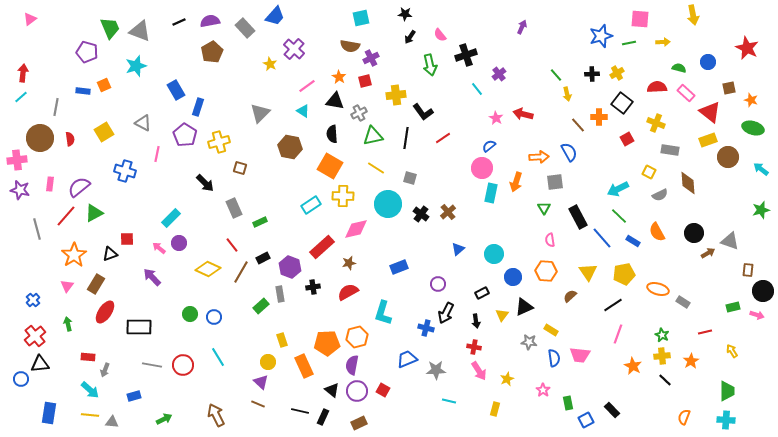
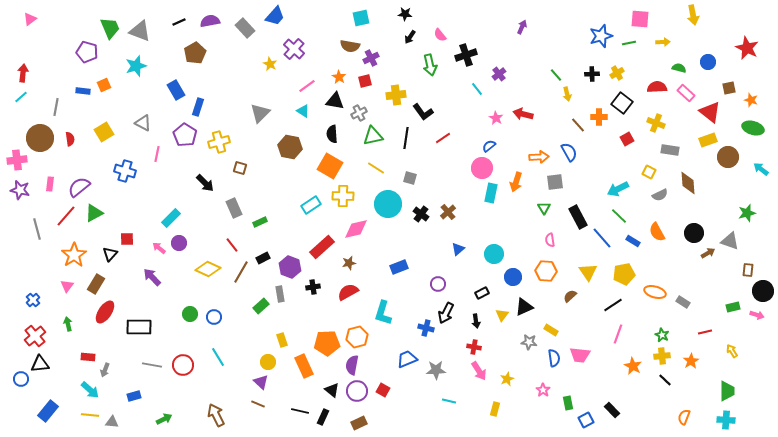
brown pentagon at (212, 52): moved 17 px left, 1 px down
green star at (761, 210): moved 14 px left, 3 px down
black triangle at (110, 254): rotated 28 degrees counterclockwise
orange ellipse at (658, 289): moved 3 px left, 3 px down
blue rectangle at (49, 413): moved 1 px left, 2 px up; rotated 30 degrees clockwise
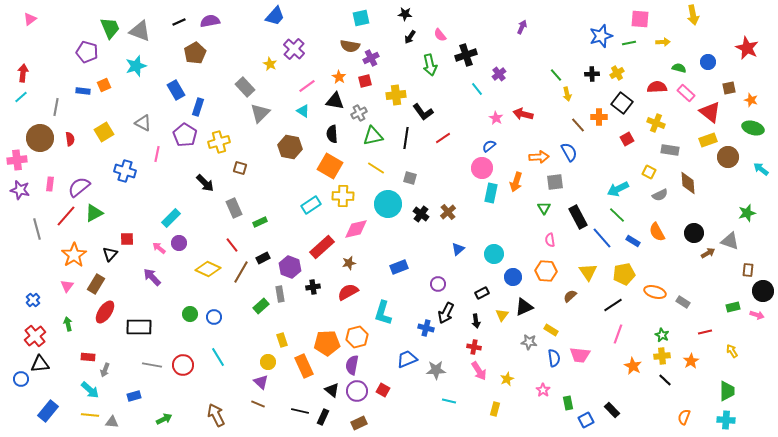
gray rectangle at (245, 28): moved 59 px down
green line at (619, 216): moved 2 px left, 1 px up
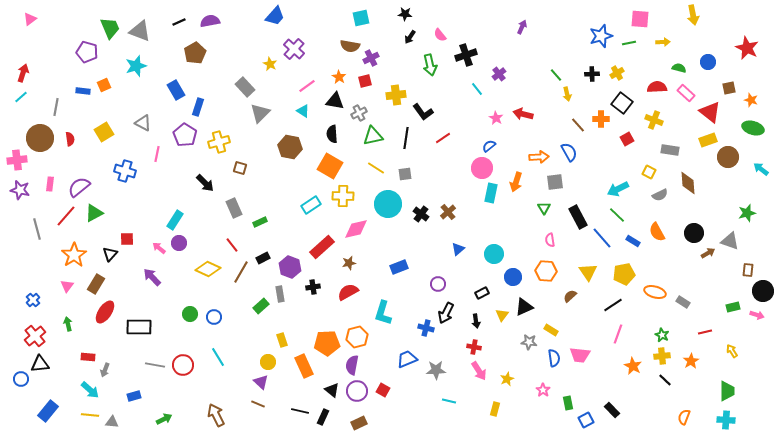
red arrow at (23, 73): rotated 12 degrees clockwise
orange cross at (599, 117): moved 2 px right, 2 px down
yellow cross at (656, 123): moved 2 px left, 3 px up
gray square at (410, 178): moved 5 px left, 4 px up; rotated 24 degrees counterclockwise
cyan rectangle at (171, 218): moved 4 px right, 2 px down; rotated 12 degrees counterclockwise
gray line at (152, 365): moved 3 px right
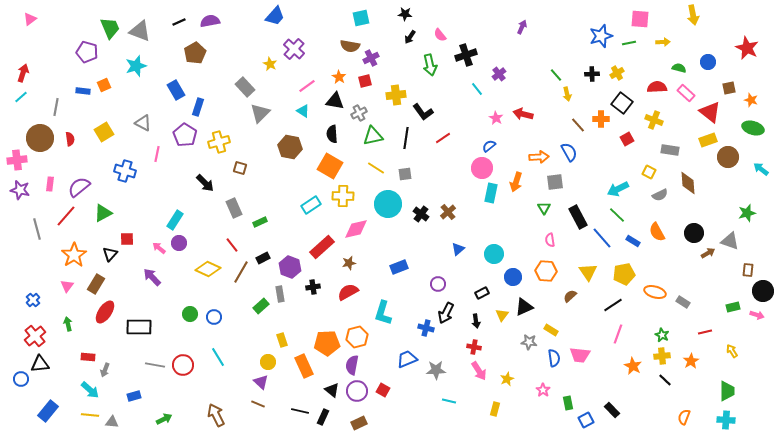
green triangle at (94, 213): moved 9 px right
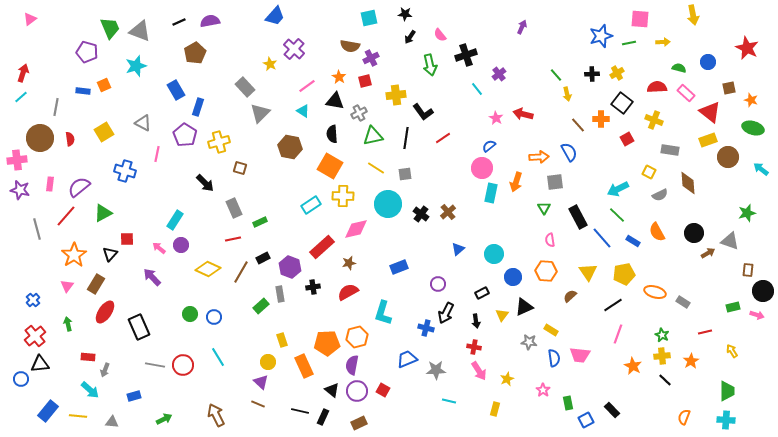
cyan square at (361, 18): moved 8 px right
purple circle at (179, 243): moved 2 px right, 2 px down
red line at (232, 245): moved 1 px right, 6 px up; rotated 63 degrees counterclockwise
black rectangle at (139, 327): rotated 65 degrees clockwise
yellow line at (90, 415): moved 12 px left, 1 px down
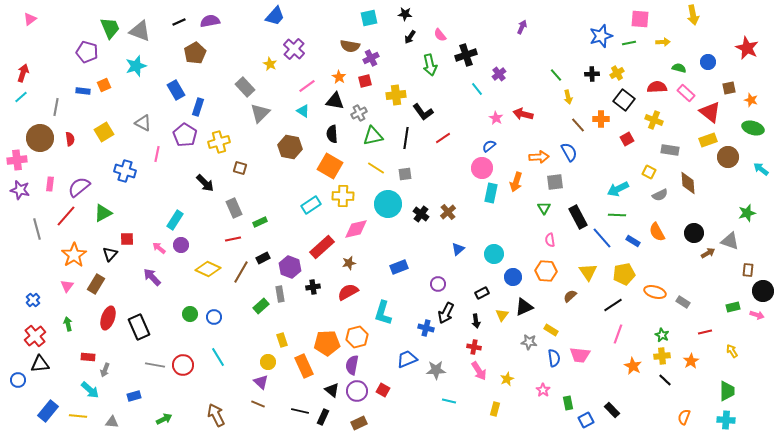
yellow arrow at (567, 94): moved 1 px right, 3 px down
black square at (622, 103): moved 2 px right, 3 px up
green line at (617, 215): rotated 42 degrees counterclockwise
red ellipse at (105, 312): moved 3 px right, 6 px down; rotated 15 degrees counterclockwise
blue circle at (21, 379): moved 3 px left, 1 px down
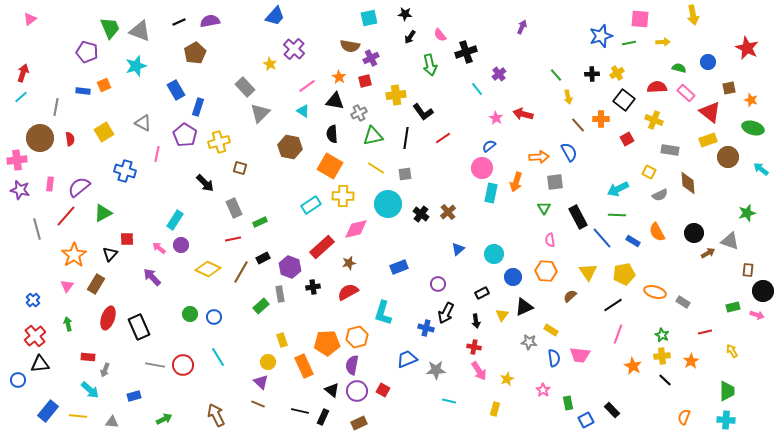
black cross at (466, 55): moved 3 px up
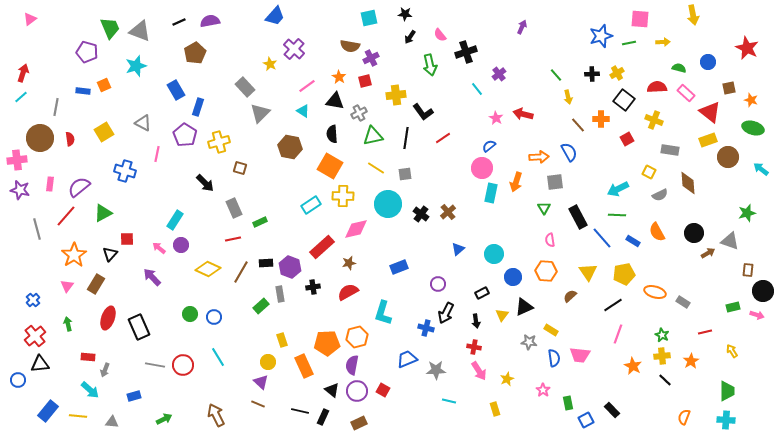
black rectangle at (263, 258): moved 3 px right, 5 px down; rotated 24 degrees clockwise
yellow rectangle at (495, 409): rotated 32 degrees counterclockwise
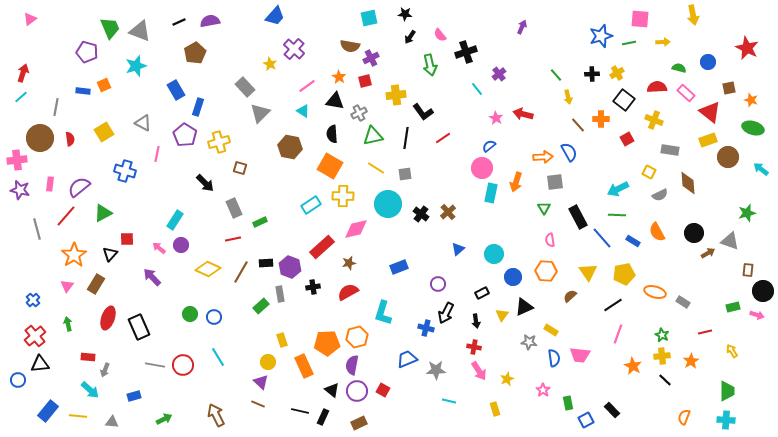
orange arrow at (539, 157): moved 4 px right
